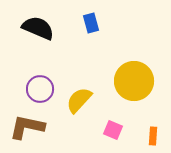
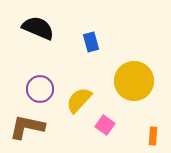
blue rectangle: moved 19 px down
pink square: moved 8 px left, 5 px up; rotated 12 degrees clockwise
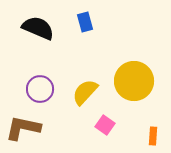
blue rectangle: moved 6 px left, 20 px up
yellow semicircle: moved 6 px right, 8 px up
brown L-shape: moved 4 px left, 1 px down
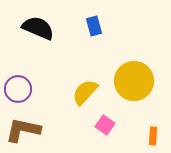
blue rectangle: moved 9 px right, 4 px down
purple circle: moved 22 px left
brown L-shape: moved 2 px down
